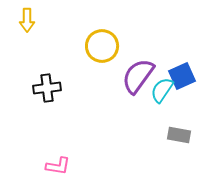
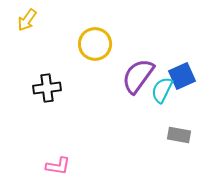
yellow arrow: rotated 35 degrees clockwise
yellow circle: moved 7 px left, 2 px up
cyan semicircle: rotated 8 degrees counterclockwise
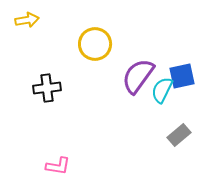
yellow arrow: rotated 135 degrees counterclockwise
blue square: rotated 12 degrees clockwise
gray rectangle: rotated 50 degrees counterclockwise
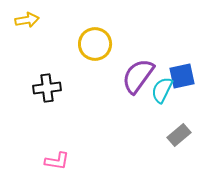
pink L-shape: moved 1 px left, 5 px up
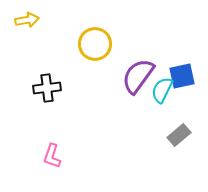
pink L-shape: moved 5 px left, 5 px up; rotated 100 degrees clockwise
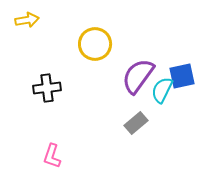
gray rectangle: moved 43 px left, 12 px up
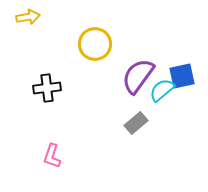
yellow arrow: moved 1 px right, 3 px up
cyan semicircle: rotated 24 degrees clockwise
